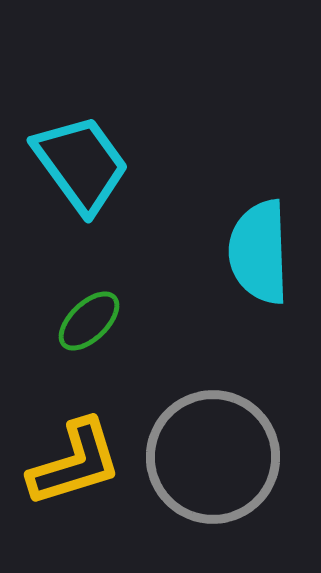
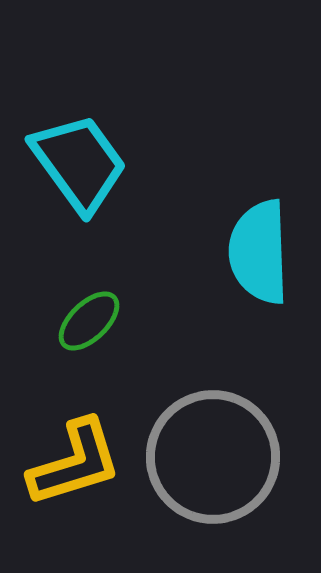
cyan trapezoid: moved 2 px left, 1 px up
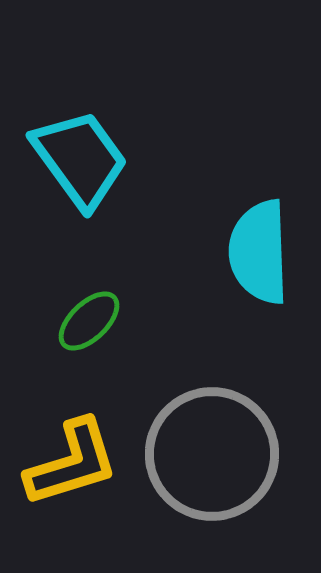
cyan trapezoid: moved 1 px right, 4 px up
gray circle: moved 1 px left, 3 px up
yellow L-shape: moved 3 px left
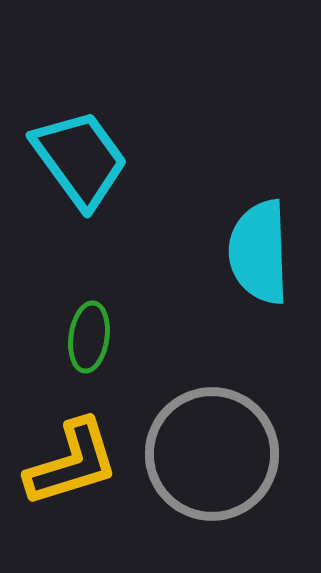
green ellipse: moved 16 px down; rotated 38 degrees counterclockwise
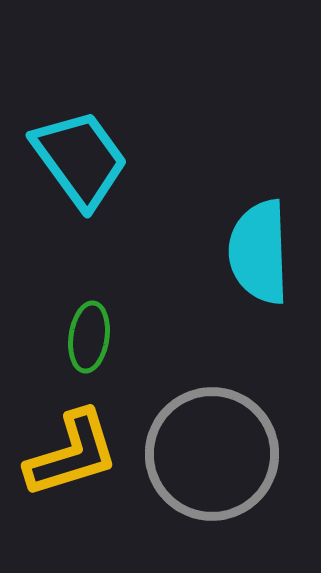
yellow L-shape: moved 9 px up
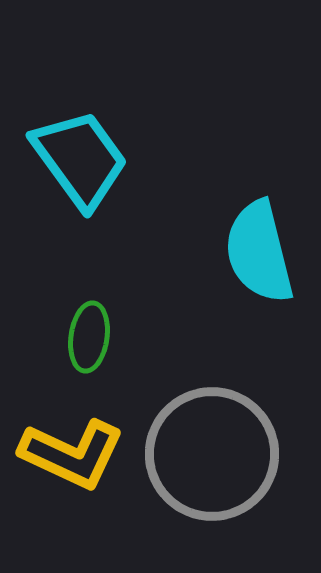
cyan semicircle: rotated 12 degrees counterclockwise
yellow L-shape: rotated 42 degrees clockwise
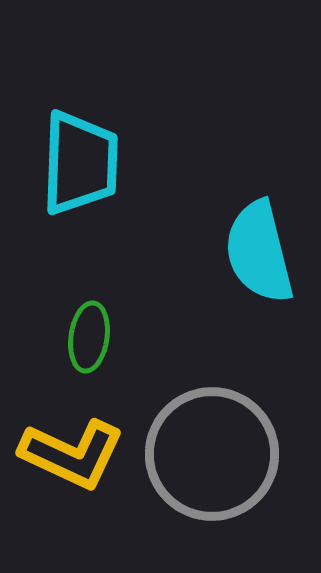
cyan trapezoid: moved 4 px down; rotated 38 degrees clockwise
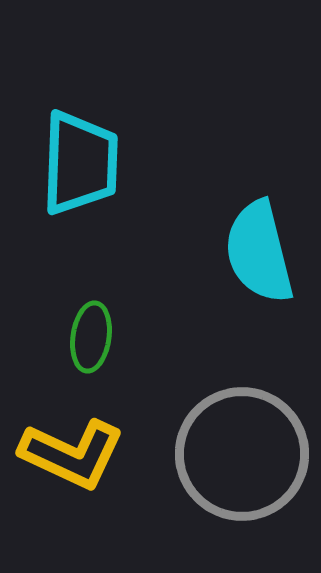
green ellipse: moved 2 px right
gray circle: moved 30 px right
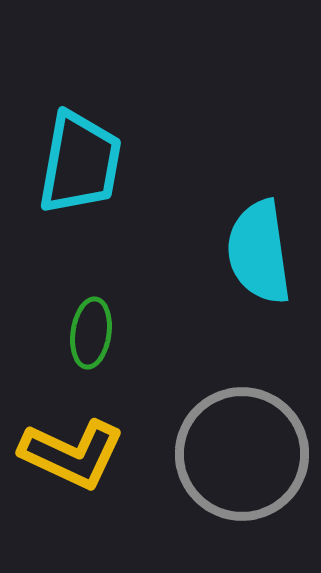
cyan trapezoid: rotated 8 degrees clockwise
cyan semicircle: rotated 6 degrees clockwise
green ellipse: moved 4 px up
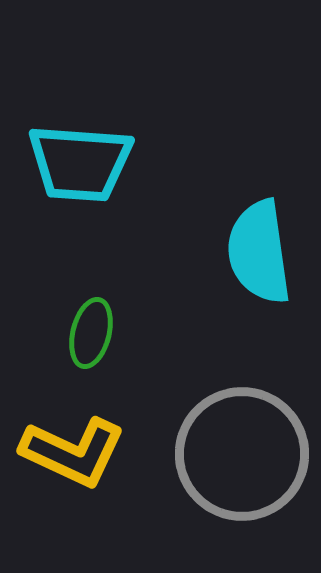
cyan trapezoid: rotated 84 degrees clockwise
green ellipse: rotated 6 degrees clockwise
yellow L-shape: moved 1 px right, 2 px up
